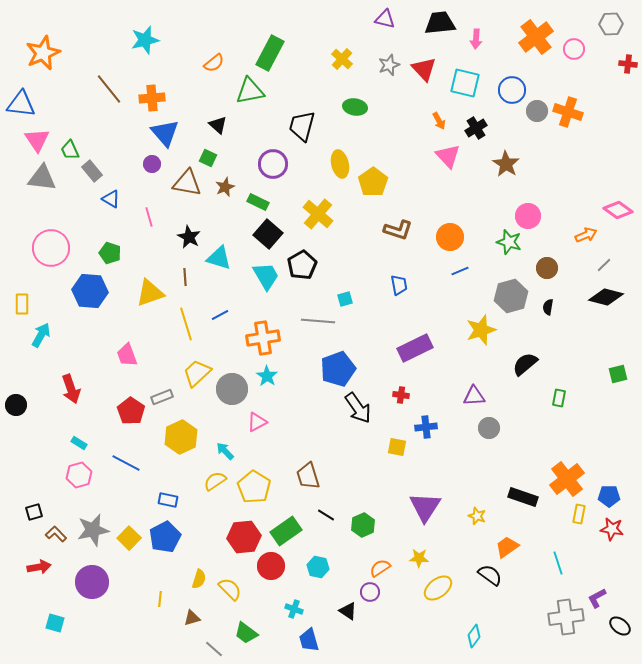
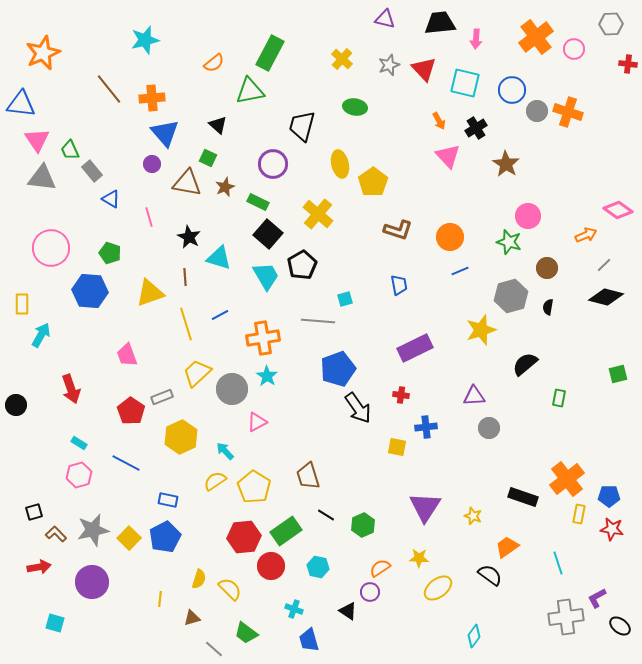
yellow star at (477, 516): moved 4 px left
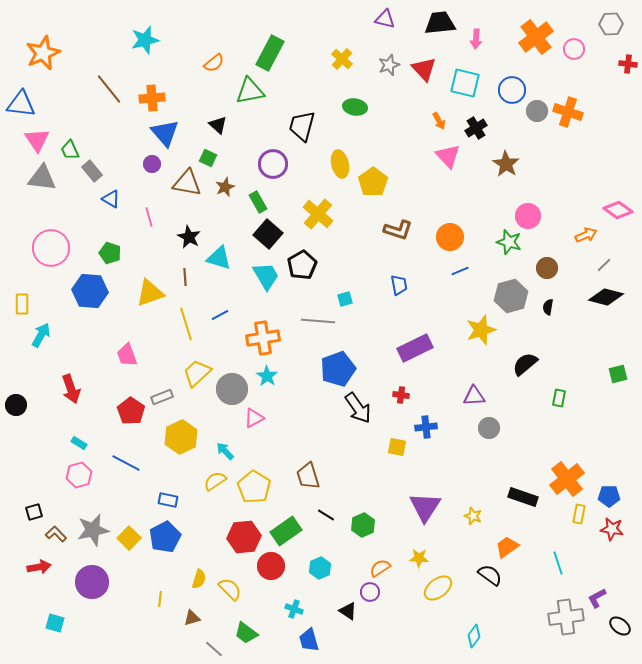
green rectangle at (258, 202): rotated 35 degrees clockwise
pink triangle at (257, 422): moved 3 px left, 4 px up
cyan hexagon at (318, 567): moved 2 px right, 1 px down; rotated 25 degrees clockwise
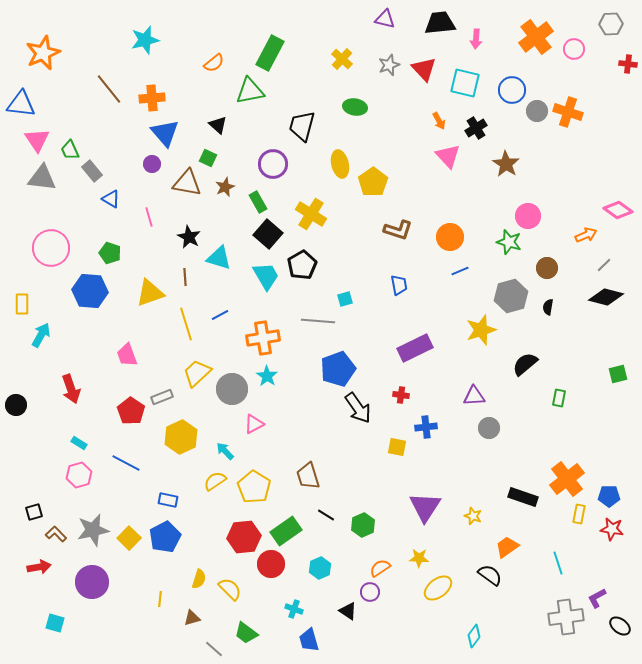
yellow cross at (318, 214): moved 7 px left; rotated 8 degrees counterclockwise
pink triangle at (254, 418): moved 6 px down
red circle at (271, 566): moved 2 px up
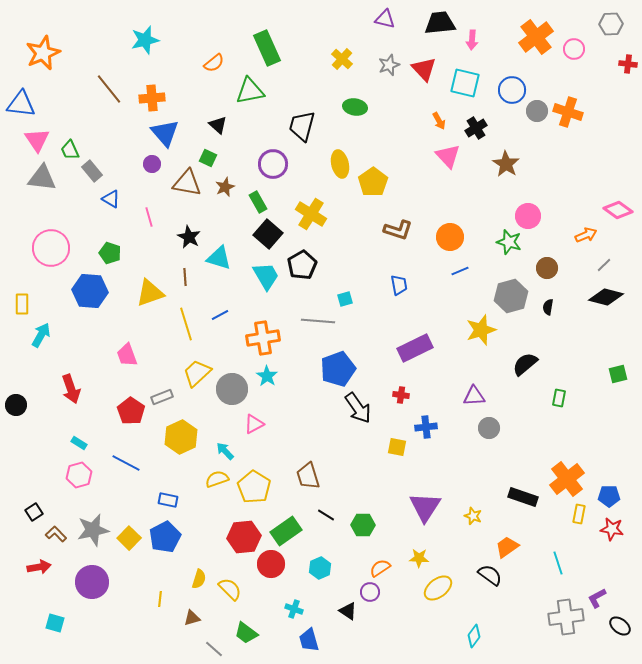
pink arrow at (476, 39): moved 4 px left, 1 px down
green rectangle at (270, 53): moved 3 px left, 5 px up; rotated 52 degrees counterclockwise
yellow semicircle at (215, 481): moved 2 px right, 2 px up; rotated 15 degrees clockwise
black square at (34, 512): rotated 18 degrees counterclockwise
green hexagon at (363, 525): rotated 25 degrees clockwise
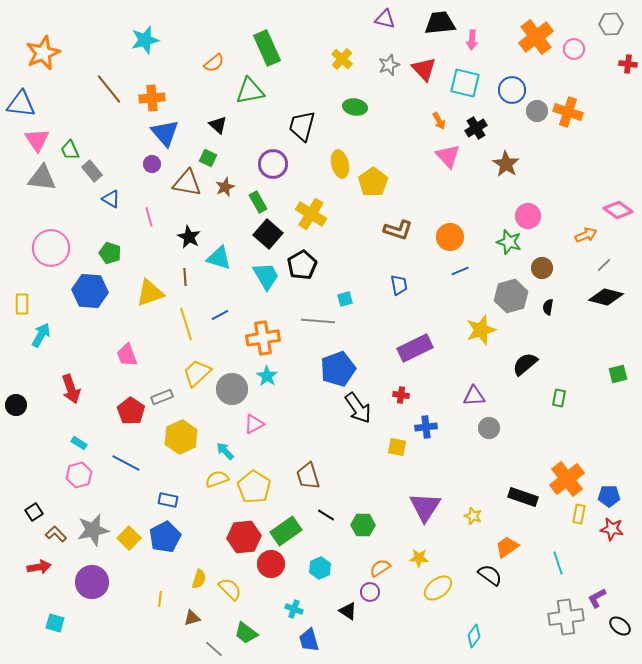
brown circle at (547, 268): moved 5 px left
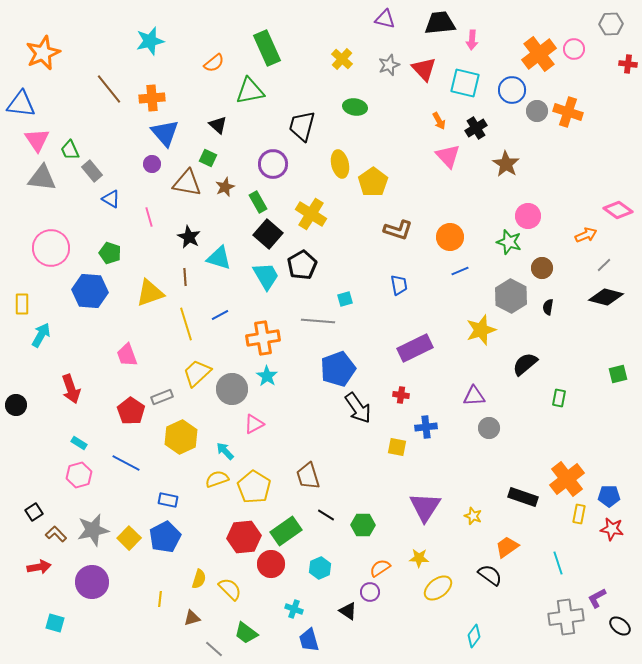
orange cross at (536, 37): moved 3 px right, 17 px down
cyan star at (145, 40): moved 5 px right, 1 px down
gray hexagon at (511, 296): rotated 16 degrees counterclockwise
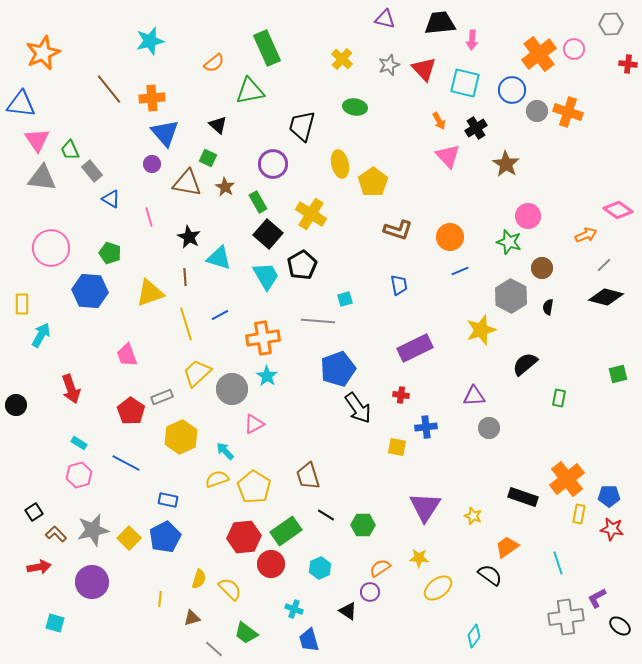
brown star at (225, 187): rotated 18 degrees counterclockwise
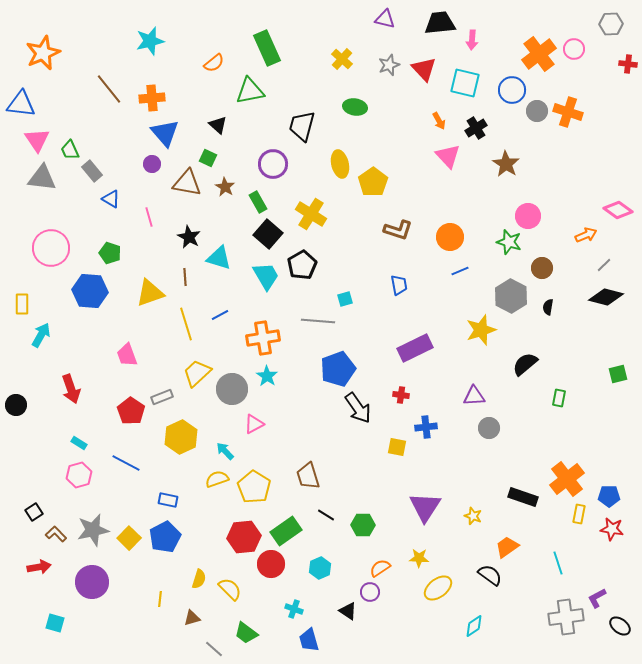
cyan diamond at (474, 636): moved 10 px up; rotated 20 degrees clockwise
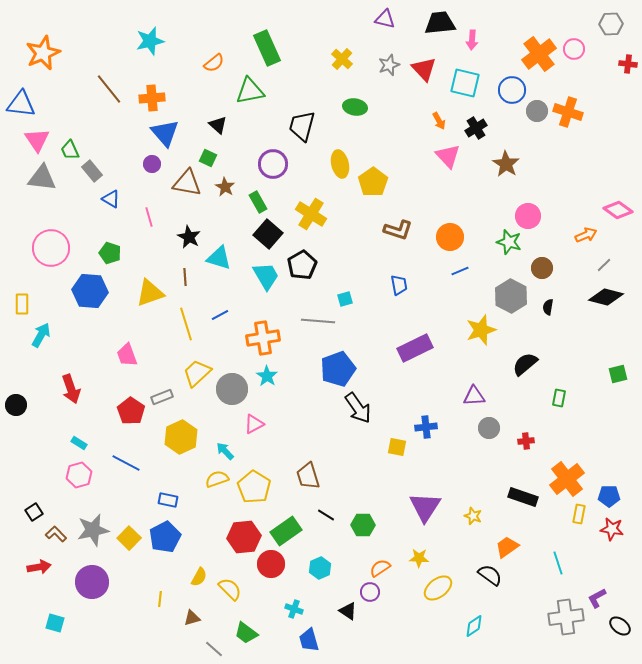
red cross at (401, 395): moved 125 px right, 46 px down; rotated 14 degrees counterclockwise
yellow semicircle at (199, 579): moved 2 px up; rotated 12 degrees clockwise
